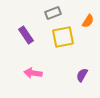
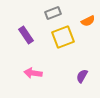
orange semicircle: rotated 32 degrees clockwise
yellow square: rotated 10 degrees counterclockwise
purple semicircle: moved 1 px down
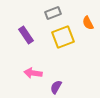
orange semicircle: moved 2 px down; rotated 88 degrees clockwise
purple semicircle: moved 26 px left, 11 px down
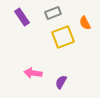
orange semicircle: moved 3 px left
purple rectangle: moved 4 px left, 18 px up
purple semicircle: moved 5 px right, 5 px up
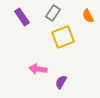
gray rectangle: rotated 35 degrees counterclockwise
orange semicircle: moved 3 px right, 7 px up
pink arrow: moved 5 px right, 4 px up
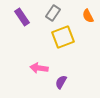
pink arrow: moved 1 px right, 1 px up
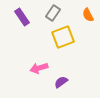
orange semicircle: moved 1 px up
pink arrow: rotated 24 degrees counterclockwise
purple semicircle: rotated 24 degrees clockwise
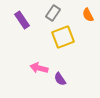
purple rectangle: moved 3 px down
pink arrow: rotated 30 degrees clockwise
purple semicircle: moved 1 px left, 3 px up; rotated 88 degrees counterclockwise
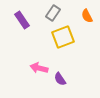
orange semicircle: moved 1 px left, 1 px down
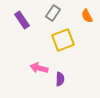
yellow square: moved 3 px down
purple semicircle: rotated 144 degrees counterclockwise
